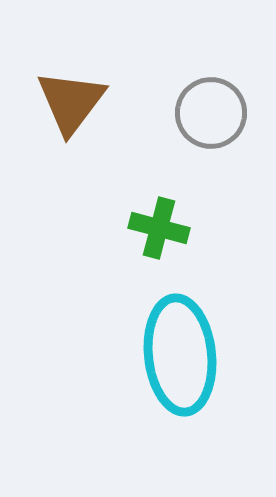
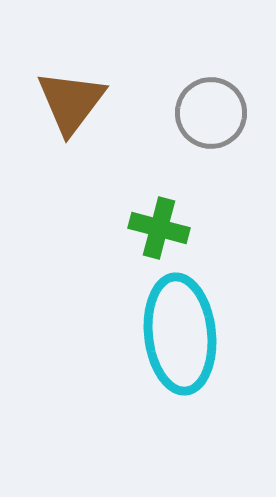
cyan ellipse: moved 21 px up
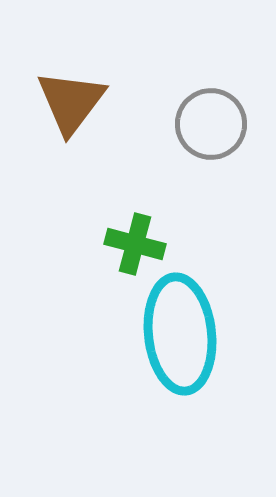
gray circle: moved 11 px down
green cross: moved 24 px left, 16 px down
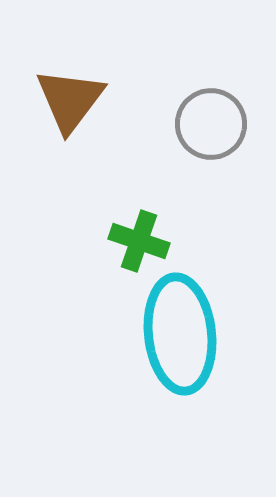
brown triangle: moved 1 px left, 2 px up
green cross: moved 4 px right, 3 px up; rotated 4 degrees clockwise
